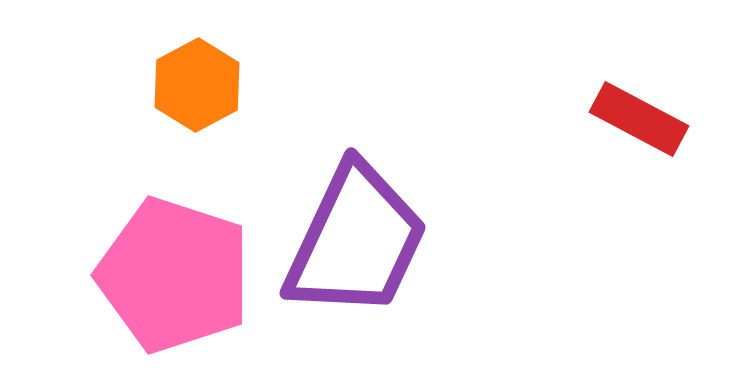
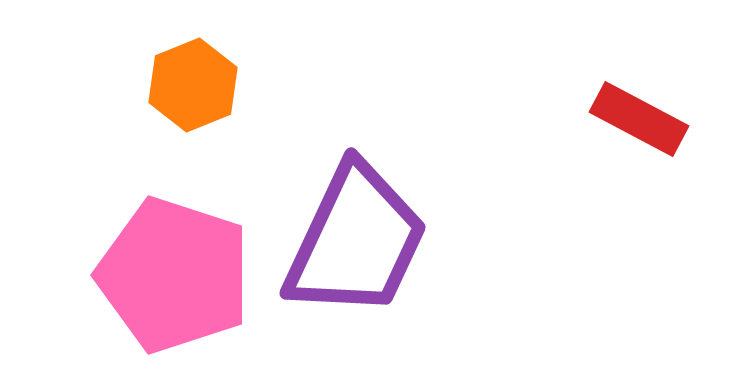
orange hexagon: moved 4 px left; rotated 6 degrees clockwise
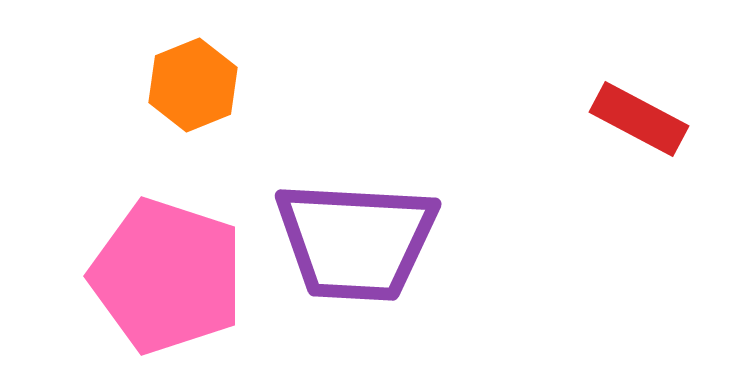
purple trapezoid: rotated 68 degrees clockwise
pink pentagon: moved 7 px left, 1 px down
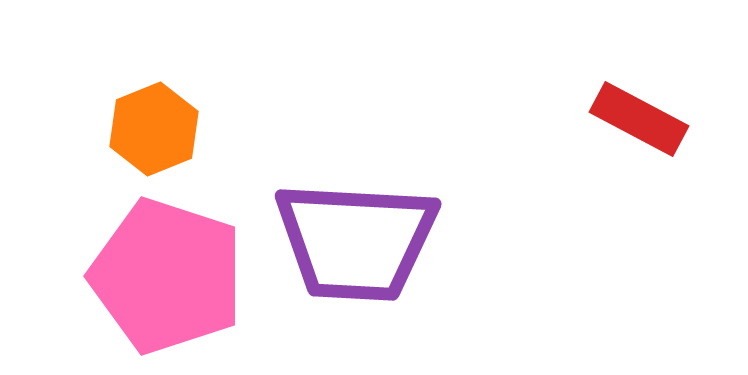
orange hexagon: moved 39 px left, 44 px down
